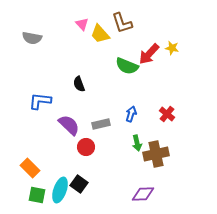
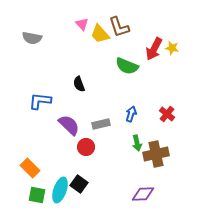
brown L-shape: moved 3 px left, 4 px down
red arrow: moved 5 px right, 5 px up; rotated 15 degrees counterclockwise
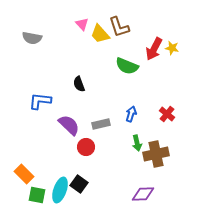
orange rectangle: moved 6 px left, 6 px down
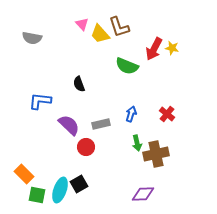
black square: rotated 24 degrees clockwise
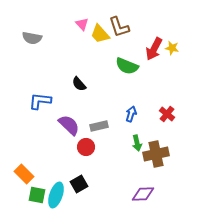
black semicircle: rotated 21 degrees counterclockwise
gray rectangle: moved 2 px left, 2 px down
cyan ellipse: moved 4 px left, 5 px down
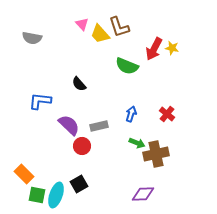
green arrow: rotated 56 degrees counterclockwise
red circle: moved 4 px left, 1 px up
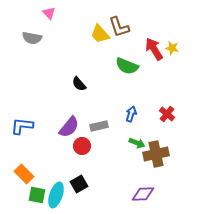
pink triangle: moved 33 px left, 11 px up
red arrow: rotated 120 degrees clockwise
blue L-shape: moved 18 px left, 25 px down
purple semicircle: moved 2 px down; rotated 85 degrees clockwise
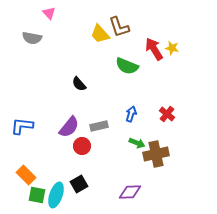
orange rectangle: moved 2 px right, 1 px down
purple diamond: moved 13 px left, 2 px up
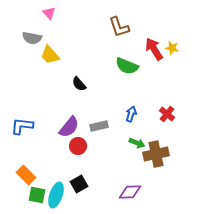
yellow trapezoid: moved 50 px left, 21 px down
red circle: moved 4 px left
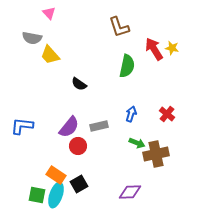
green semicircle: rotated 100 degrees counterclockwise
black semicircle: rotated 14 degrees counterclockwise
orange rectangle: moved 30 px right; rotated 12 degrees counterclockwise
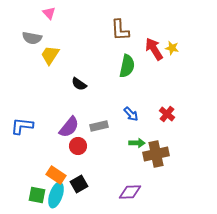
brown L-shape: moved 1 px right, 3 px down; rotated 15 degrees clockwise
yellow trapezoid: rotated 75 degrees clockwise
blue arrow: rotated 119 degrees clockwise
green arrow: rotated 21 degrees counterclockwise
